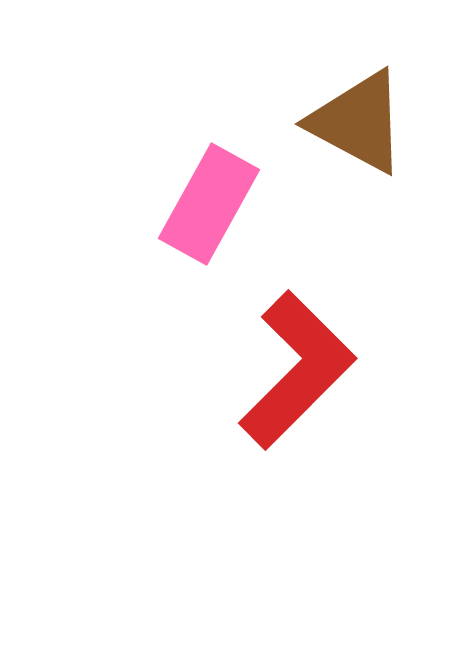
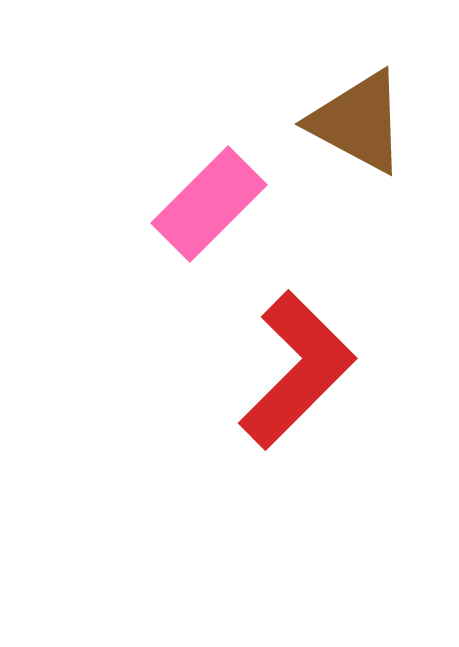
pink rectangle: rotated 16 degrees clockwise
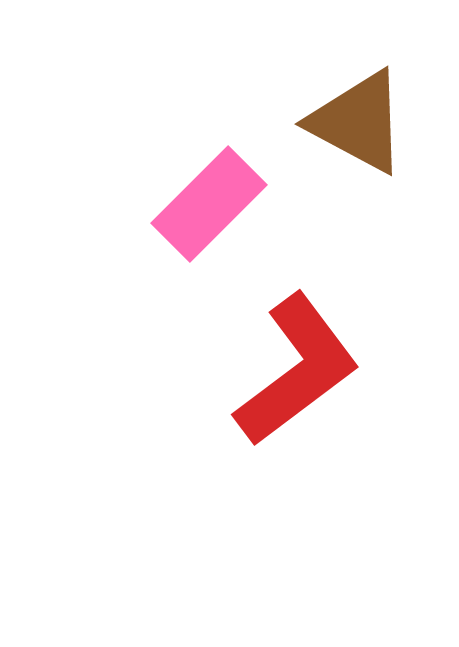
red L-shape: rotated 8 degrees clockwise
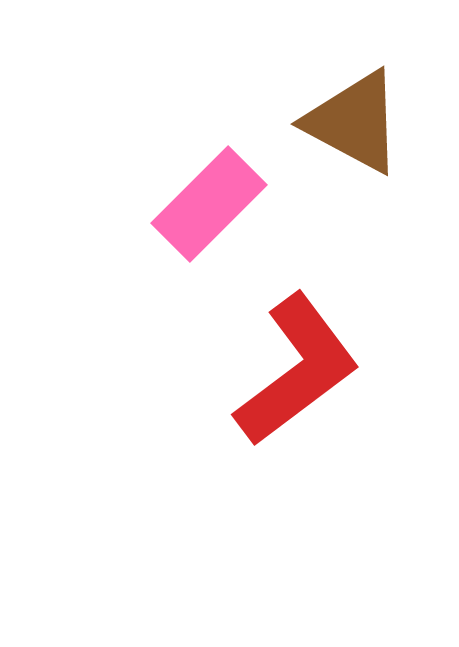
brown triangle: moved 4 px left
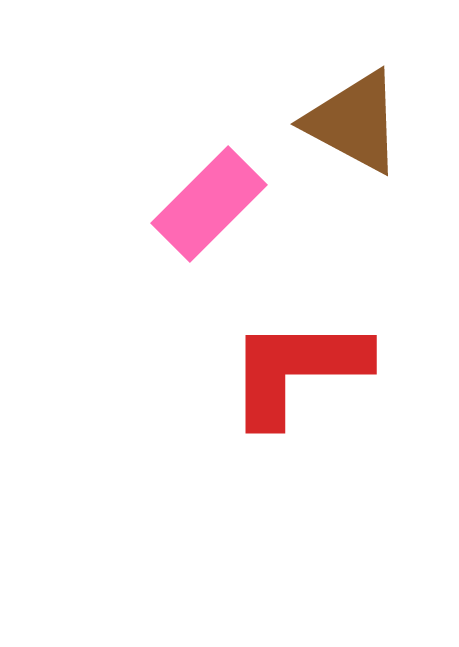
red L-shape: rotated 143 degrees counterclockwise
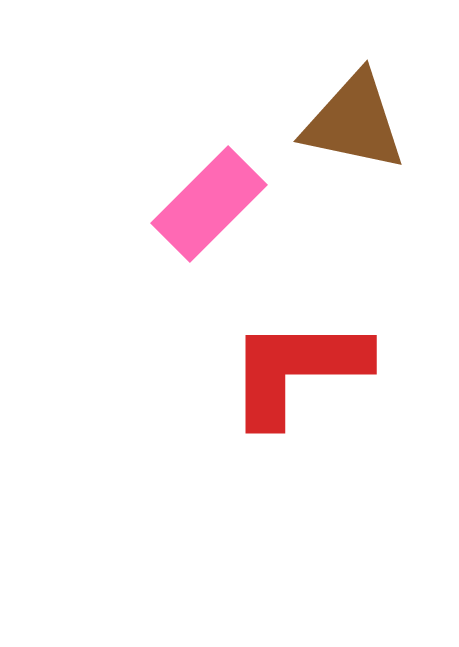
brown triangle: rotated 16 degrees counterclockwise
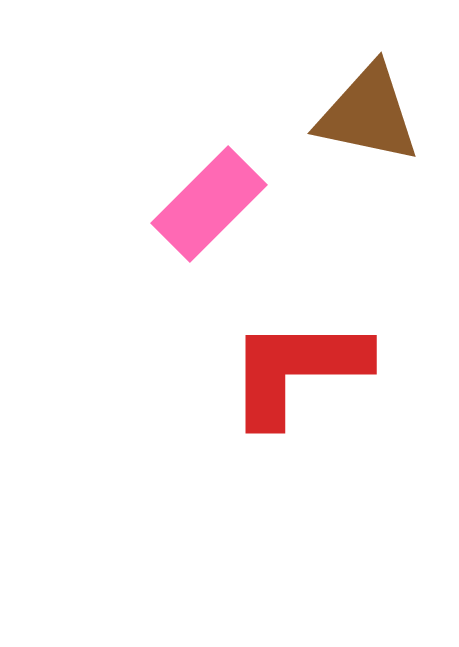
brown triangle: moved 14 px right, 8 px up
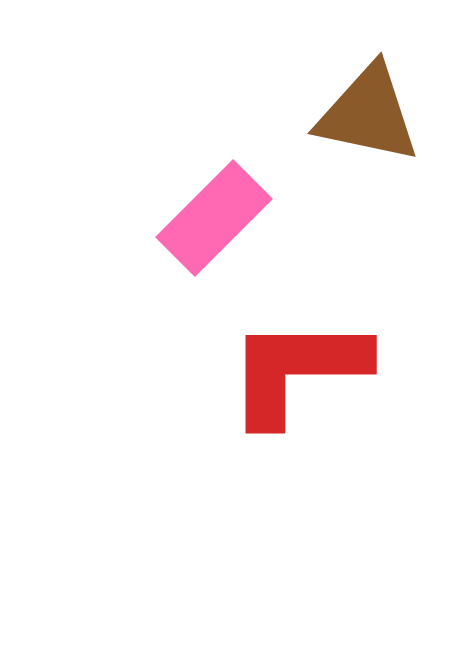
pink rectangle: moved 5 px right, 14 px down
